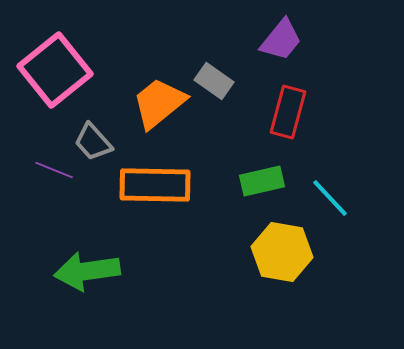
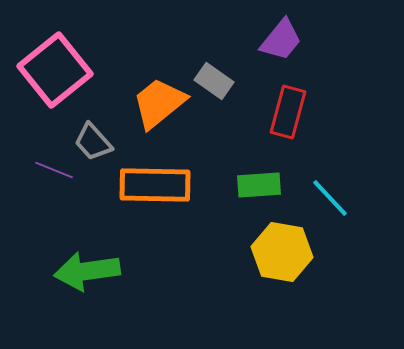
green rectangle: moved 3 px left, 4 px down; rotated 9 degrees clockwise
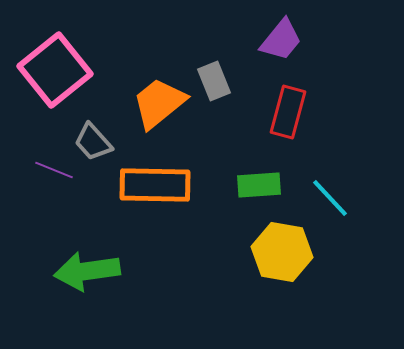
gray rectangle: rotated 33 degrees clockwise
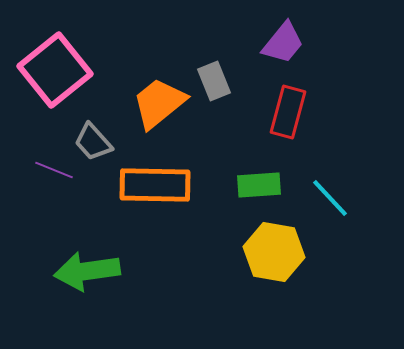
purple trapezoid: moved 2 px right, 3 px down
yellow hexagon: moved 8 px left
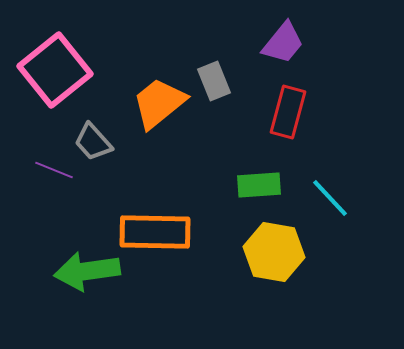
orange rectangle: moved 47 px down
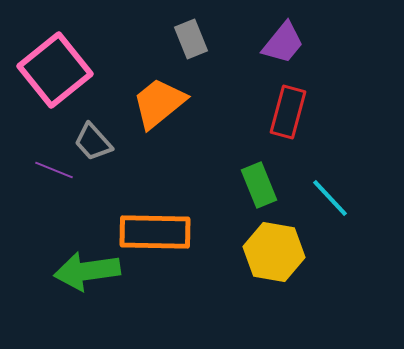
gray rectangle: moved 23 px left, 42 px up
green rectangle: rotated 72 degrees clockwise
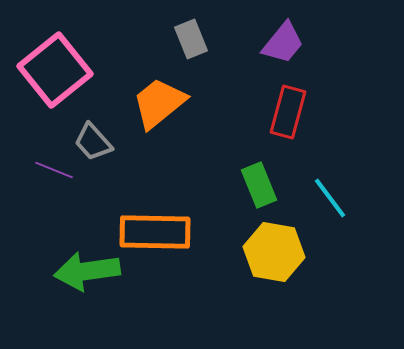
cyan line: rotated 6 degrees clockwise
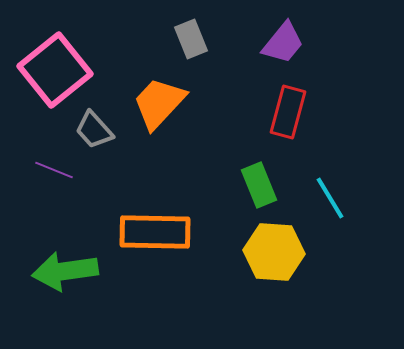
orange trapezoid: rotated 8 degrees counterclockwise
gray trapezoid: moved 1 px right, 12 px up
cyan line: rotated 6 degrees clockwise
yellow hexagon: rotated 6 degrees counterclockwise
green arrow: moved 22 px left
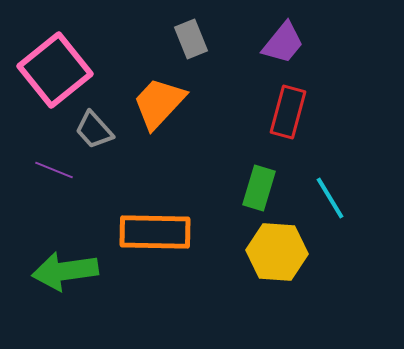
green rectangle: moved 3 px down; rotated 39 degrees clockwise
yellow hexagon: moved 3 px right
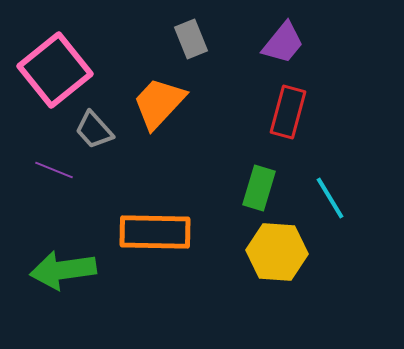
green arrow: moved 2 px left, 1 px up
